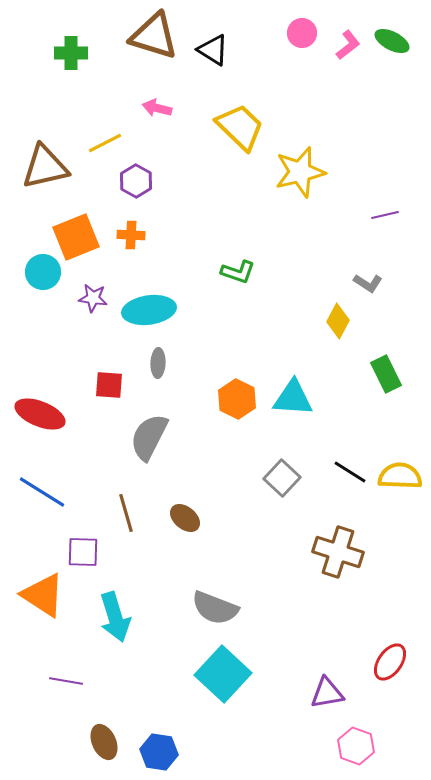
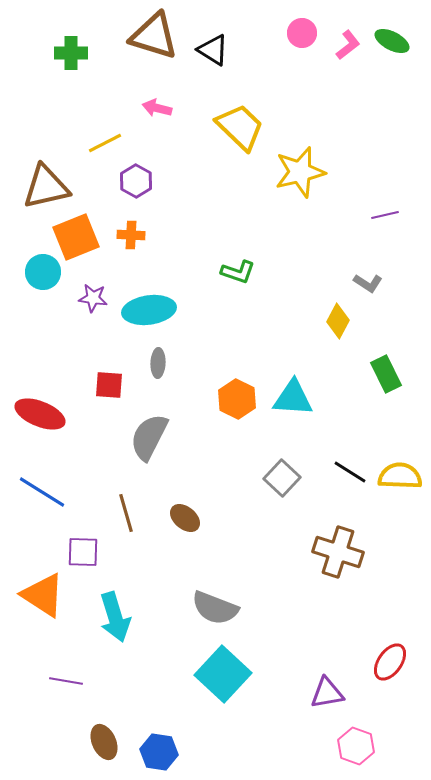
brown triangle at (45, 167): moved 1 px right, 20 px down
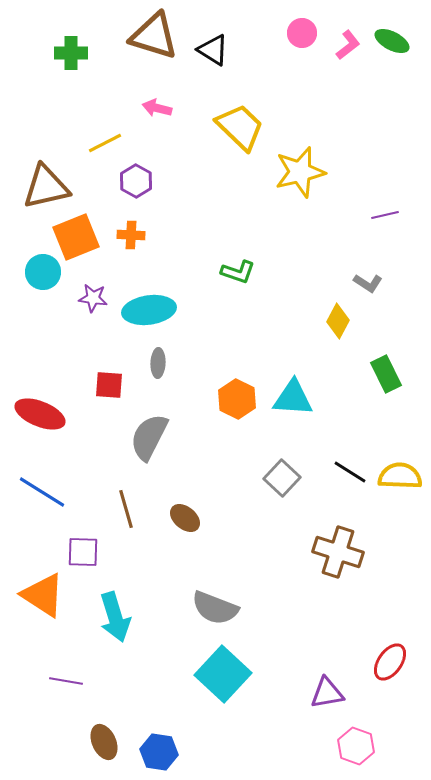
brown line at (126, 513): moved 4 px up
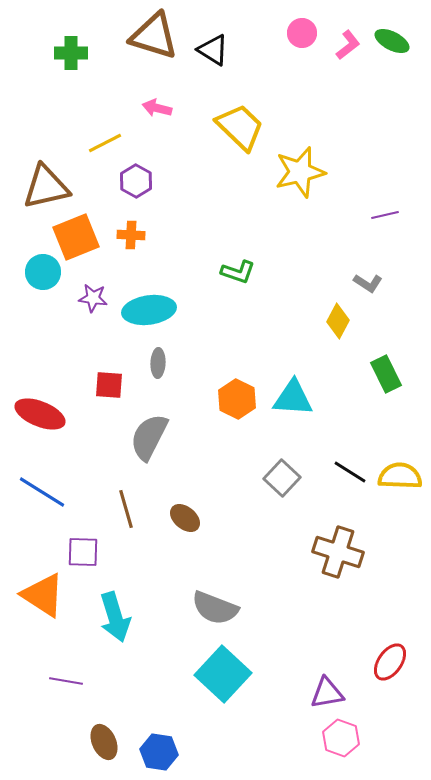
pink hexagon at (356, 746): moved 15 px left, 8 px up
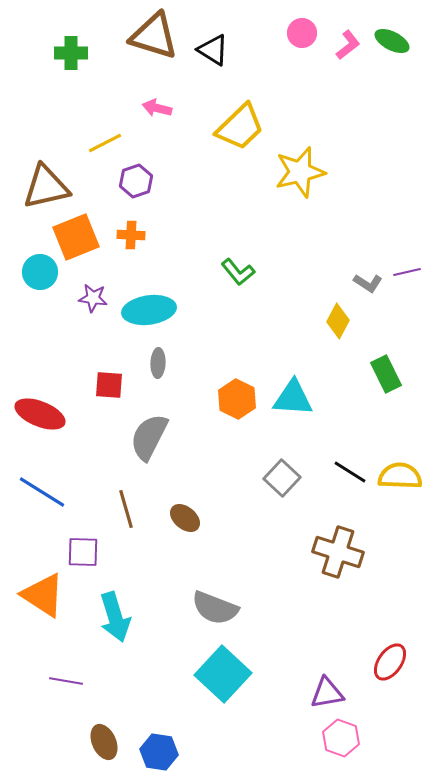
yellow trapezoid at (240, 127): rotated 92 degrees clockwise
purple hexagon at (136, 181): rotated 12 degrees clockwise
purple line at (385, 215): moved 22 px right, 57 px down
cyan circle at (43, 272): moved 3 px left
green L-shape at (238, 272): rotated 32 degrees clockwise
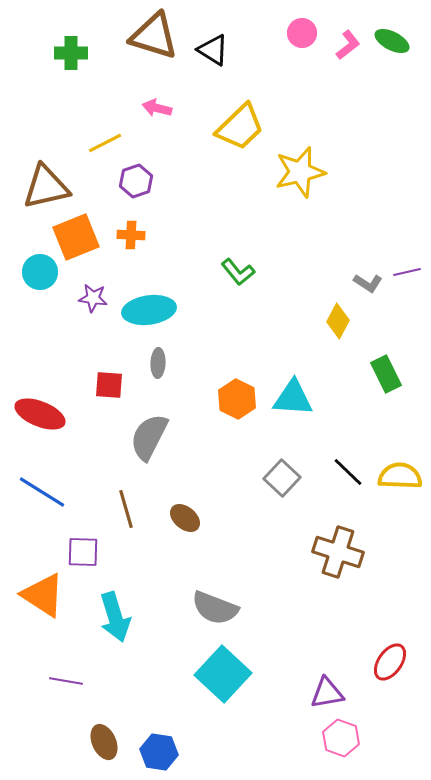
black line at (350, 472): moved 2 px left; rotated 12 degrees clockwise
